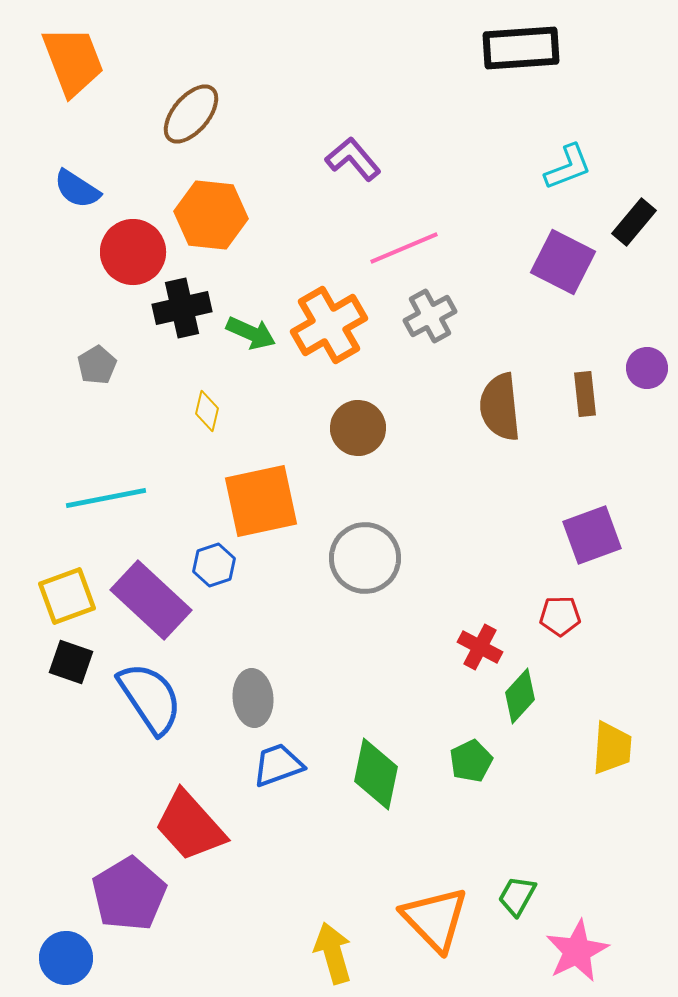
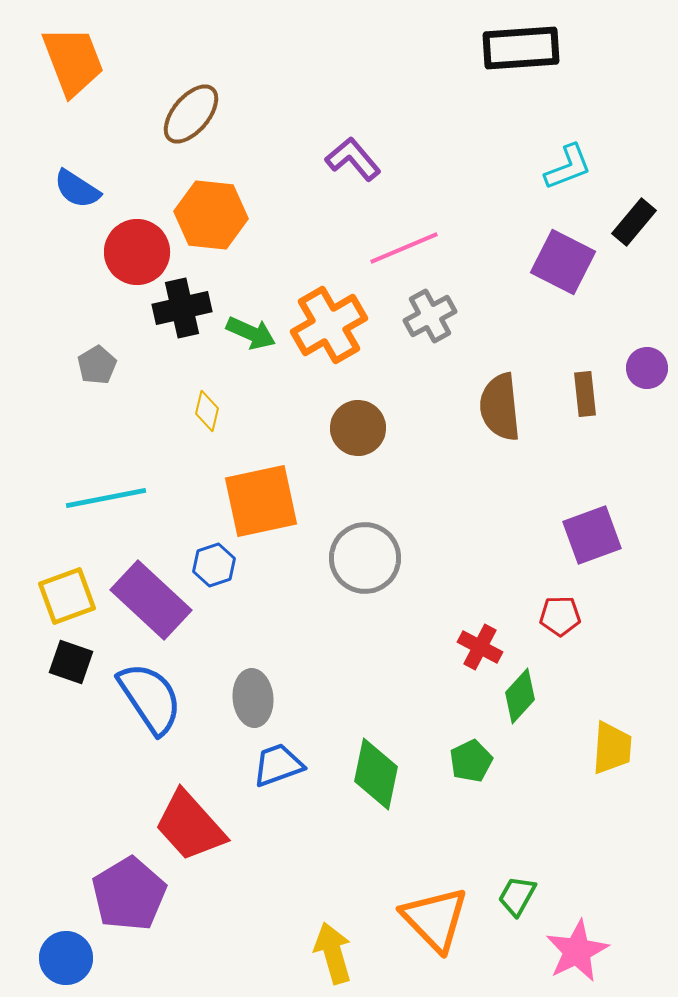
red circle at (133, 252): moved 4 px right
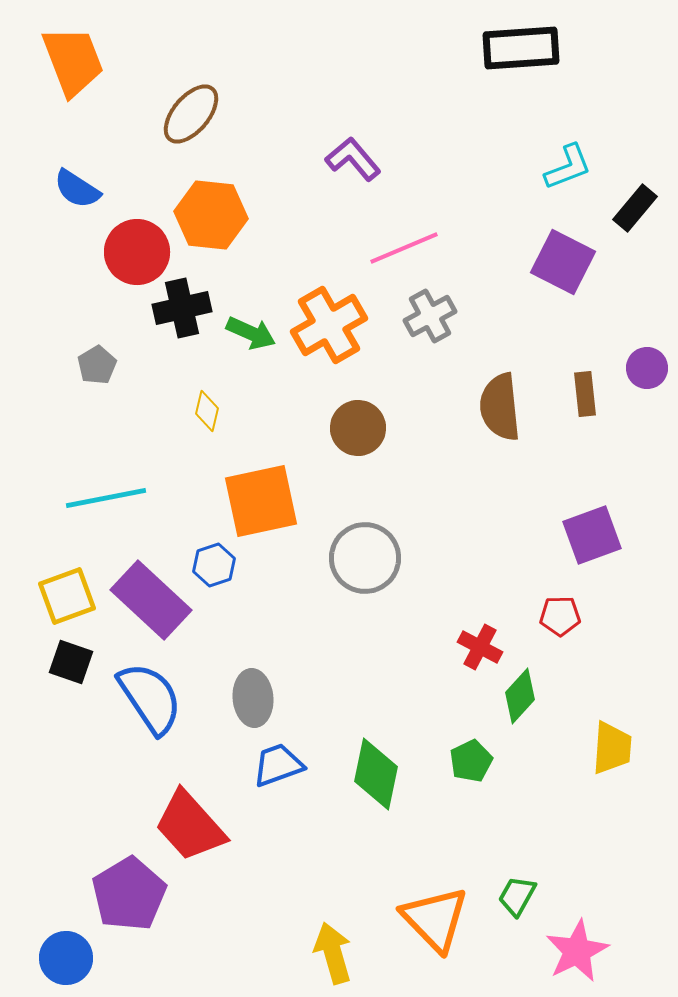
black rectangle at (634, 222): moved 1 px right, 14 px up
